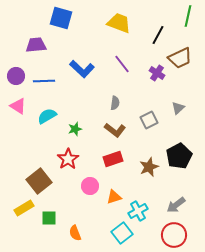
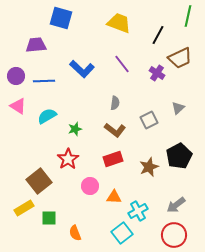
orange triangle: rotated 21 degrees clockwise
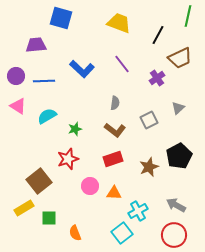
purple cross: moved 5 px down; rotated 21 degrees clockwise
red star: rotated 15 degrees clockwise
orange triangle: moved 4 px up
gray arrow: rotated 66 degrees clockwise
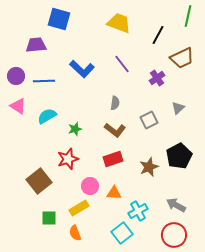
blue square: moved 2 px left, 1 px down
brown trapezoid: moved 2 px right
yellow rectangle: moved 55 px right
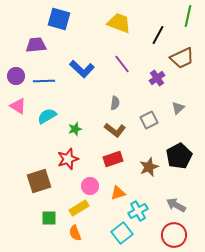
brown square: rotated 20 degrees clockwise
orange triangle: moved 4 px right; rotated 21 degrees counterclockwise
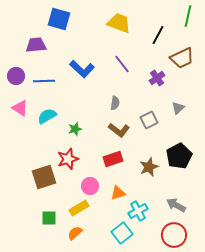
pink triangle: moved 2 px right, 2 px down
brown L-shape: moved 4 px right
brown square: moved 5 px right, 4 px up
orange semicircle: rotated 70 degrees clockwise
